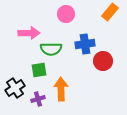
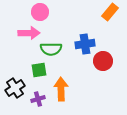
pink circle: moved 26 px left, 2 px up
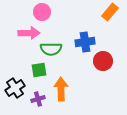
pink circle: moved 2 px right
blue cross: moved 2 px up
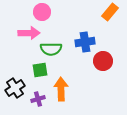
green square: moved 1 px right
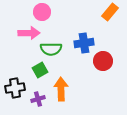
blue cross: moved 1 px left, 1 px down
green square: rotated 21 degrees counterclockwise
black cross: rotated 24 degrees clockwise
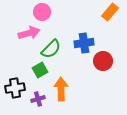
pink arrow: rotated 15 degrees counterclockwise
green semicircle: rotated 45 degrees counterclockwise
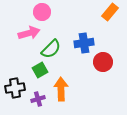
red circle: moved 1 px down
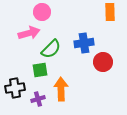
orange rectangle: rotated 42 degrees counterclockwise
green square: rotated 21 degrees clockwise
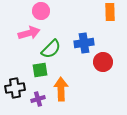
pink circle: moved 1 px left, 1 px up
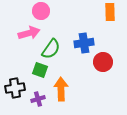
green semicircle: rotated 10 degrees counterclockwise
green square: rotated 28 degrees clockwise
